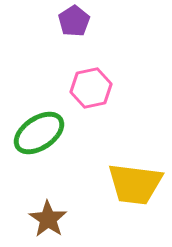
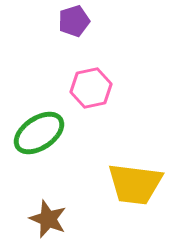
purple pentagon: rotated 16 degrees clockwise
brown star: rotated 12 degrees counterclockwise
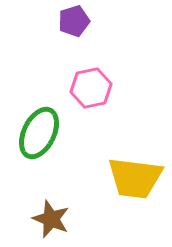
green ellipse: rotated 30 degrees counterclockwise
yellow trapezoid: moved 6 px up
brown star: moved 3 px right
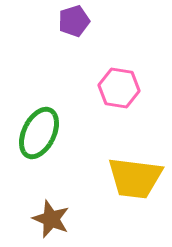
pink hexagon: moved 28 px right; rotated 21 degrees clockwise
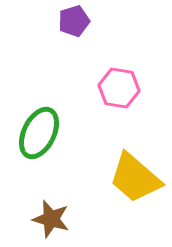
yellow trapezoid: rotated 34 degrees clockwise
brown star: rotated 6 degrees counterclockwise
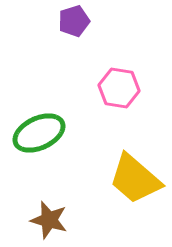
green ellipse: rotated 39 degrees clockwise
yellow trapezoid: moved 1 px down
brown star: moved 2 px left, 1 px down
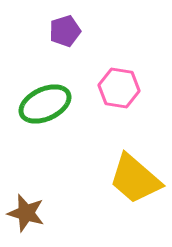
purple pentagon: moved 9 px left, 10 px down
green ellipse: moved 6 px right, 29 px up
brown star: moved 23 px left, 7 px up
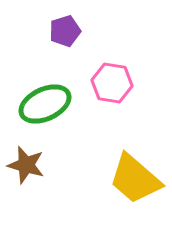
pink hexagon: moved 7 px left, 5 px up
brown star: moved 48 px up
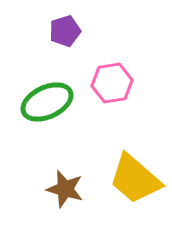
pink hexagon: rotated 18 degrees counterclockwise
green ellipse: moved 2 px right, 2 px up
brown star: moved 39 px right, 24 px down
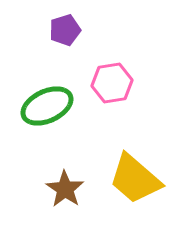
purple pentagon: moved 1 px up
green ellipse: moved 4 px down
brown star: rotated 18 degrees clockwise
